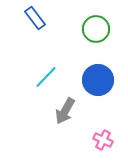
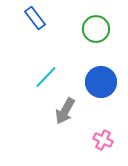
blue circle: moved 3 px right, 2 px down
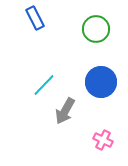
blue rectangle: rotated 10 degrees clockwise
cyan line: moved 2 px left, 8 px down
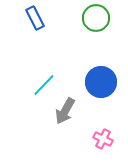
green circle: moved 11 px up
pink cross: moved 1 px up
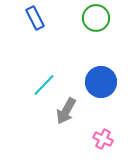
gray arrow: moved 1 px right
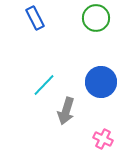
gray arrow: rotated 12 degrees counterclockwise
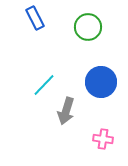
green circle: moved 8 px left, 9 px down
pink cross: rotated 18 degrees counterclockwise
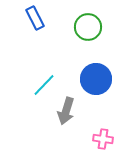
blue circle: moved 5 px left, 3 px up
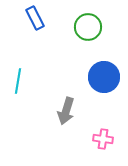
blue circle: moved 8 px right, 2 px up
cyan line: moved 26 px left, 4 px up; rotated 35 degrees counterclockwise
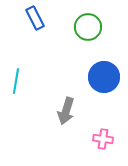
cyan line: moved 2 px left
